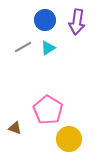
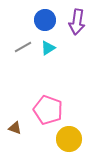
pink pentagon: rotated 12 degrees counterclockwise
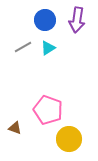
purple arrow: moved 2 px up
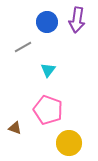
blue circle: moved 2 px right, 2 px down
cyan triangle: moved 22 px down; rotated 21 degrees counterclockwise
yellow circle: moved 4 px down
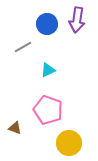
blue circle: moved 2 px down
cyan triangle: rotated 28 degrees clockwise
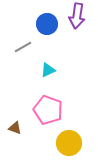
purple arrow: moved 4 px up
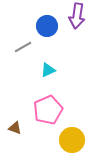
blue circle: moved 2 px down
pink pentagon: rotated 28 degrees clockwise
yellow circle: moved 3 px right, 3 px up
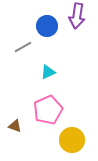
cyan triangle: moved 2 px down
brown triangle: moved 2 px up
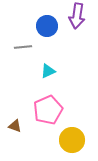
gray line: rotated 24 degrees clockwise
cyan triangle: moved 1 px up
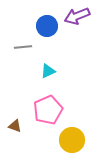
purple arrow: rotated 60 degrees clockwise
